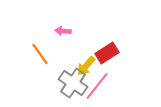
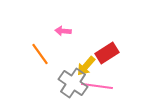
pink line: rotated 60 degrees clockwise
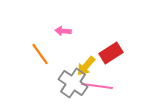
red rectangle: moved 4 px right
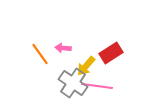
pink arrow: moved 17 px down
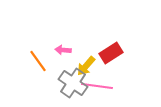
pink arrow: moved 2 px down
orange line: moved 2 px left, 7 px down
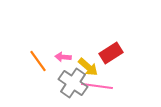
pink arrow: moved 7 px down
yellow arrow: moved 2 px right, 1 px down; rotated 90 degrees counterclockwise
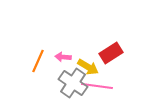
orange line: rotated 60 degrees clockwise
yellow arrow: rotated 10 degrees counterclockwise
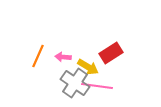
orange line: moved 5 px up
gray cross: moved 2 px right
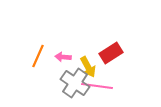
yellow arrow: rotated 30 degrees clockwise
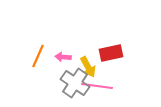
red rectangle: rotated 20 degrees clockwise
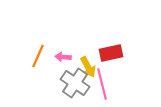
pink line: moved 5 px right, 2 px up; rotated 68 degrees clockwise
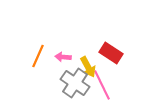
red rectangle: rotated 45 degrees clockwise
pink line: moved 1 px down; rotated 12 degrees counterclockwise
